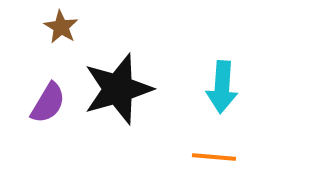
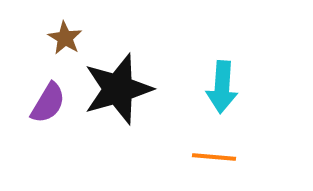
brown star: moved 4 px right, 11 px down
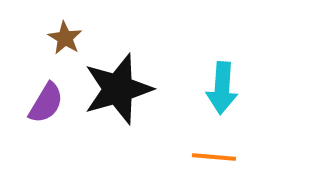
cyan arrow: moved 1 px down
purple semicircle: moved 2 px left
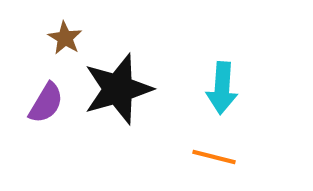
orange line: rotated 9 degrees clockwise
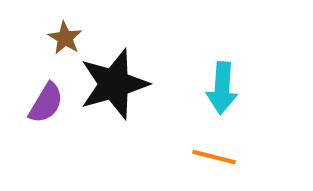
black star: moved 4 px left, 5 px up
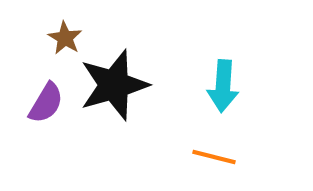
black star: moved 1 px down
cyan arrow: moved 1 px right, 2 px up
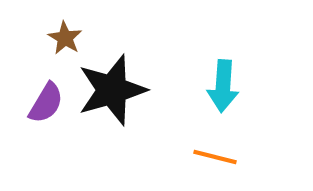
black star: moved 2 px left, 5 px down
orange line: moved 1 px right
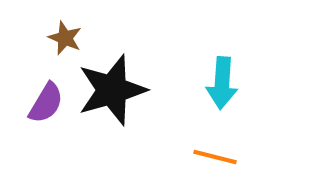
brown star: rotated 8 degrees counterclockwise
cyan arrow: moved 1 px left, 3 px up
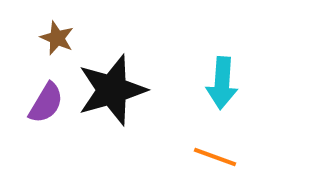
brown star: moved 8 px left
orange line: rotated 6 degrees clockwise
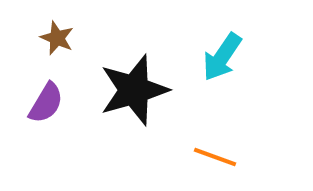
cyan arrow: moved 26 px up; rotated 30 degrees clockwise
black star: moved 22 px right
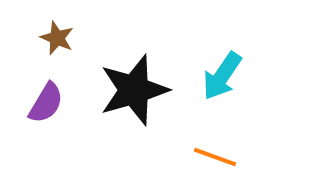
cyan arrow: moved 19 px down
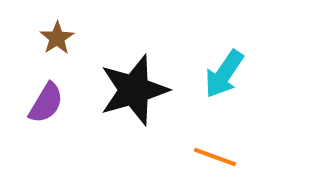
brown star: rotated 16 degrees clockwise
cyan arrow: moved 2 px right, 2 px up
